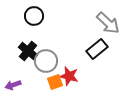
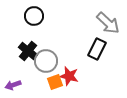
black rectangle: rotated 25 degrees counterclockwise
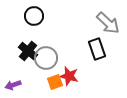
black rectangle: rotated 45 degrees counterclockwise
gray circle: moved 3 px up
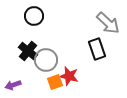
gray circle: moved 2 px down
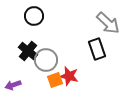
orange square: moved 2 px up
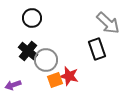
black circle: moved 2 px left, 2 px down
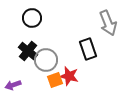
gray arrow: rotated 25 degrees clockwise
black rectangle: moved 9 px left
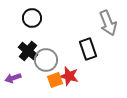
purple arrow: moved 7 px up
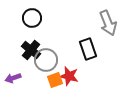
black cross: moved 3 px right, 1 px up
